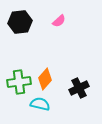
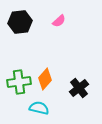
black cross: rotated 12 degrees counterclockwise
cyan semicircle: moved 1 px left, 4 px down
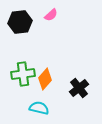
pink semicircle: moved 8 px left, 6 px up
green cross: moved 4 px right, 8 px up
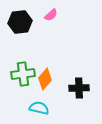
black cross: rotated 36 degrees clockwise
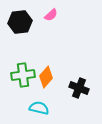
green cross: moved 1 px down
orange diamond: moved 1 px right, 2 px up
black cross: rotated 24 degrees clockwise
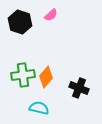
black hexagon: rotated 25 degrees clockwise
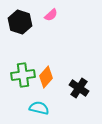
black cross: rotated 12 degrees clockwise
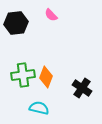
pink semicircle: rotated 88 degrees clockwise
black hexagon: moved 4 px left, 1 px down; rotated 25 degrees counterclockwise
orange diamond: rotated 20 degrees counterclockwise
black cross: moved 3 px right
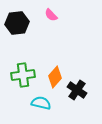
black hexagon: moved 1 px right
orange diamond: moved 9 px right; rotated 20 degrees clockwise
black cross: moved 5 px left, 2 px down
cyan semicircle: moved 2 px right, 5 px up
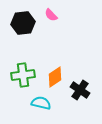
black hexagon: moved 6 px right
orange diamond: rotated 15 degrees clockwise
black cross: moved 3 px right
